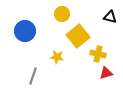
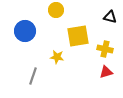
yellow circle: moved 6 px left, 4 px up
yellow square: rotated 30 degrees clockwise
yellow cross: moved 7 px right, 5 px up
red triangle: moved 1 px up
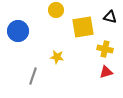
blue circle: moved 7 px left
yellow square: moved 5 px right, 9 px up
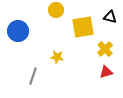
yellow cross: rotated 35 degrees clockwise
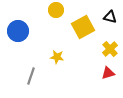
yellow square: rotated 20 degrees counterclockwise
yellow cross: moved 5 px right
red triangle: moved 2 px right, 1 px down
gray line: moved 2 px left
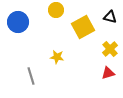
blue circle: moved 9 px up
gray line: rotated 36 degrees counterclockwise
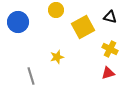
yellow cross: rotated 21 degrees counterclockwise
yellow star: rotated 24 degrees counterclockwise
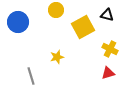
black triangle: moved 3 px left, 2 px up
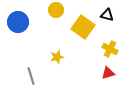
yellow square: rotated 25 degrees counterclockwise
